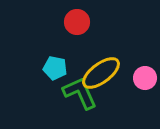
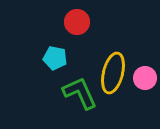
cyan pentagon: moved 10 px up
yellow ellipse: moved 12 px right; rotated 39 degrees counterclockwise
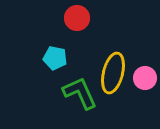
red circle: moved 4 px up
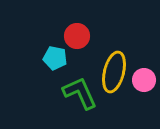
red circle: moved 18 px down
yellow ellipse: moved 1 px right, 1 px up
pink circle: moved 1 px left, 2 px down
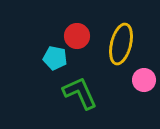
yellow ellipse: moved 7 px right, 28 px up
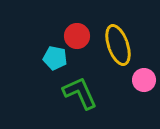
yellow ellipse: moved 3 px left, 1 px down; rotated 33 degrees counterclockwise
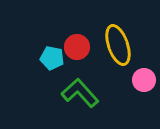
red circle: moved 11 px down
cyan pentagon: moved 3 px left
green L-shape: rotated 18 degrees counterclockwise
